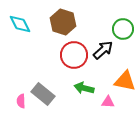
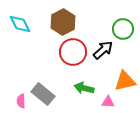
brown hexagon: rotated 15 degrees clockwise
red circle: moved 1 px left, 3 px up
orange triangle: rotated 25 degrees counterclockwise
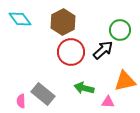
cyan diamond: moved 5 px up; rotated 10 degrees counterclockwise
green circle: moved 3 px left, 1 px down
red circle: moved 2 px left
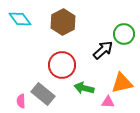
green circle: moved 4 px right, 4 px down
red circle: moved 9 px left, 13 px down
orange triangle: moved 3 px left, 2 px down
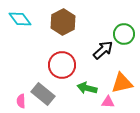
green arrow: moved 3 px right
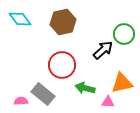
brown hexagon: rotated 15 degrees clockwise
green arrow: moved 2 px left
pink semicircle: rotated 88 degrees clockwise
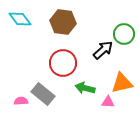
brown hexagon: rotated 20 degrees clockwise
red circle: moved 1 px right, 2 px up
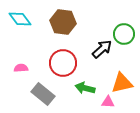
black arrow: moved 1 px left, 1 px up
pink semicircle: moved 33 px up
